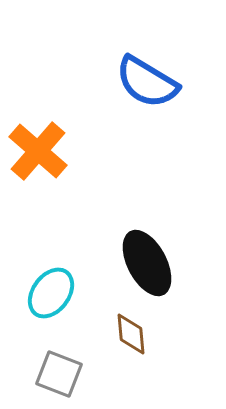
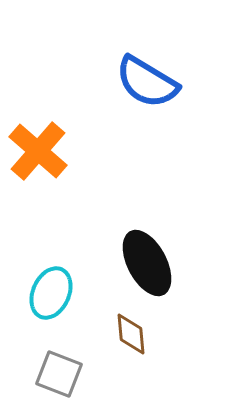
cyan ellipse: rotated 12 degrees counterclockwise
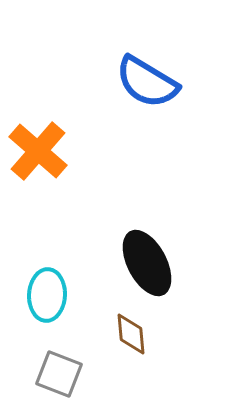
cyan ellipse: moved 4 px left, 2 px down; rotated 21 degrees counterclockwise
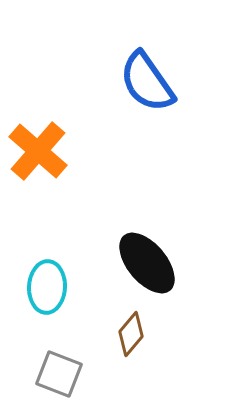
blue semicircle: rotated 24 degrees clockwise
black ellipse: rotated 12 degrees counterclockwise
cyan ellipse: moved 8 px up
brown diamond: rotated 45 degrees clockwise
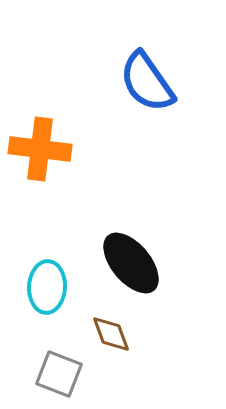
orange cross: moved 2 px right, 2 px up; rotated 34 degrees counterclockwise
black ellipse: moved 16 px left
brown diamond: moved 20 px left; rotated 60 degrees counterclockwise
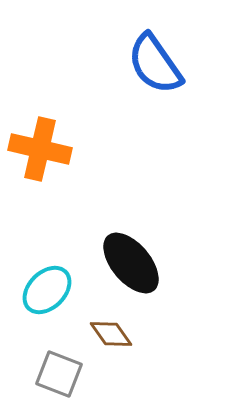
blue semicircle: moved 8 px right, 18 px up
orange cross: rotated 6 degrees clockwise
cyan ellipse: moved 3 px down; rotated 42 degrees clockwise
brown diamond: rotated 15 degrees counterclockwise
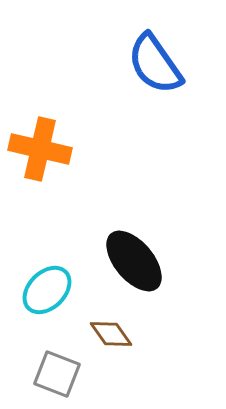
black ellipse: moved 3 px right, 2 px up
gray square: moved 2 px left
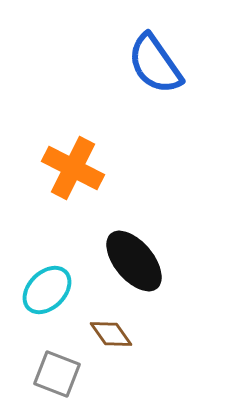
orange cross: moved 33 px right, 19 px down; rotated 14 degrees clockwise
